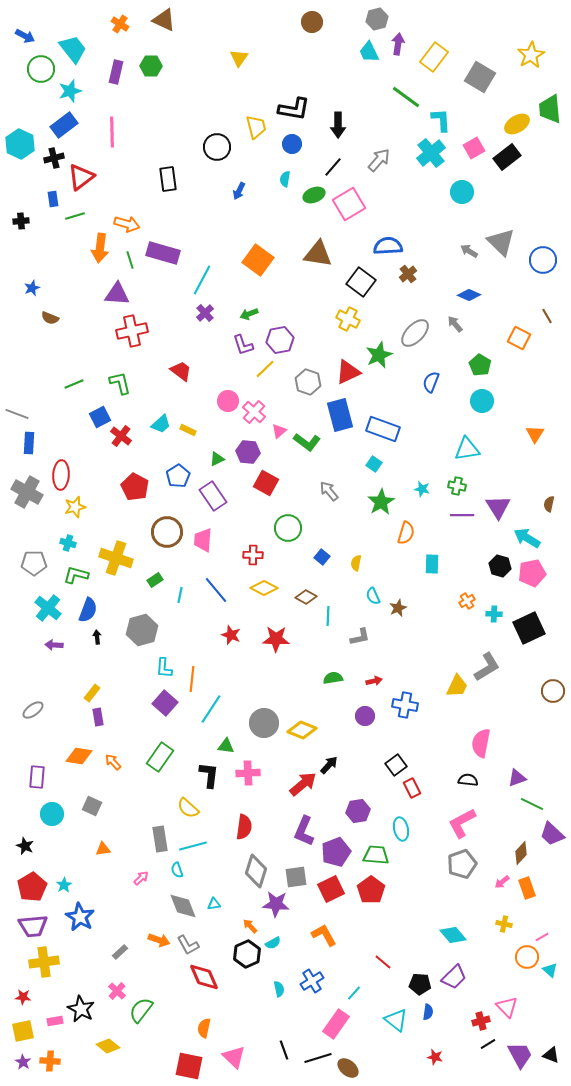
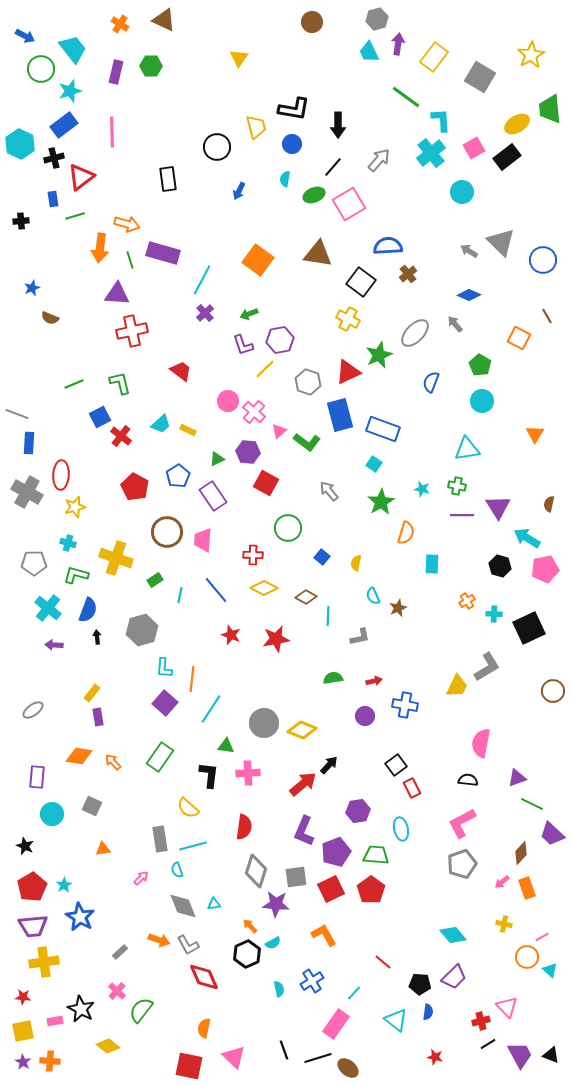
pink pentagon at (532, 573): moved 13 px right, 4 px up
red star at (276, 639): rotated 12 degrees counterclockwise
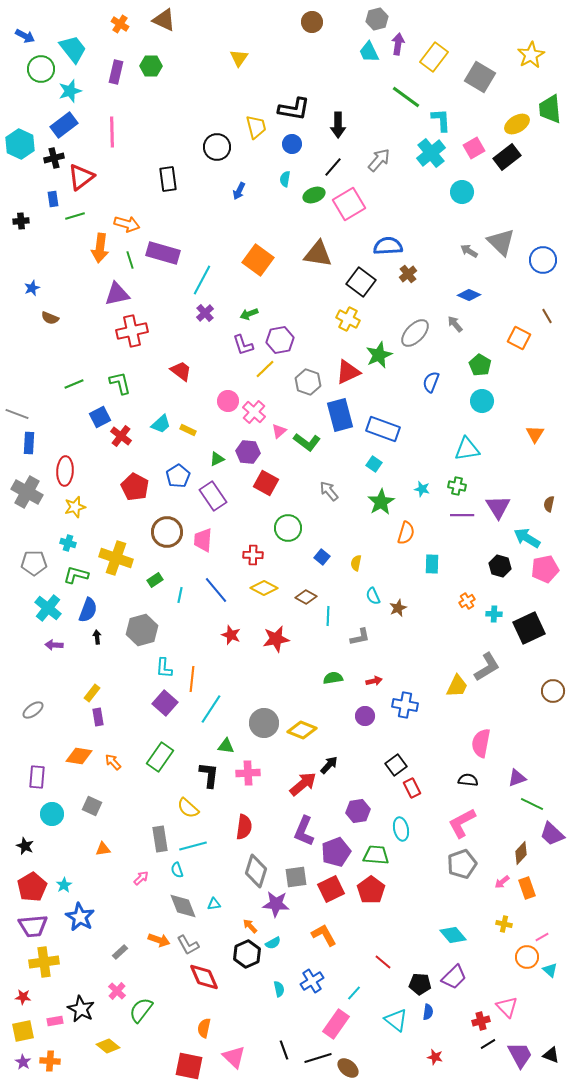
purple triangle at (117, 294): rotated 16 degrees counterclockwise
red ellipse at (61, 475): moved 4 px right, 4 px up
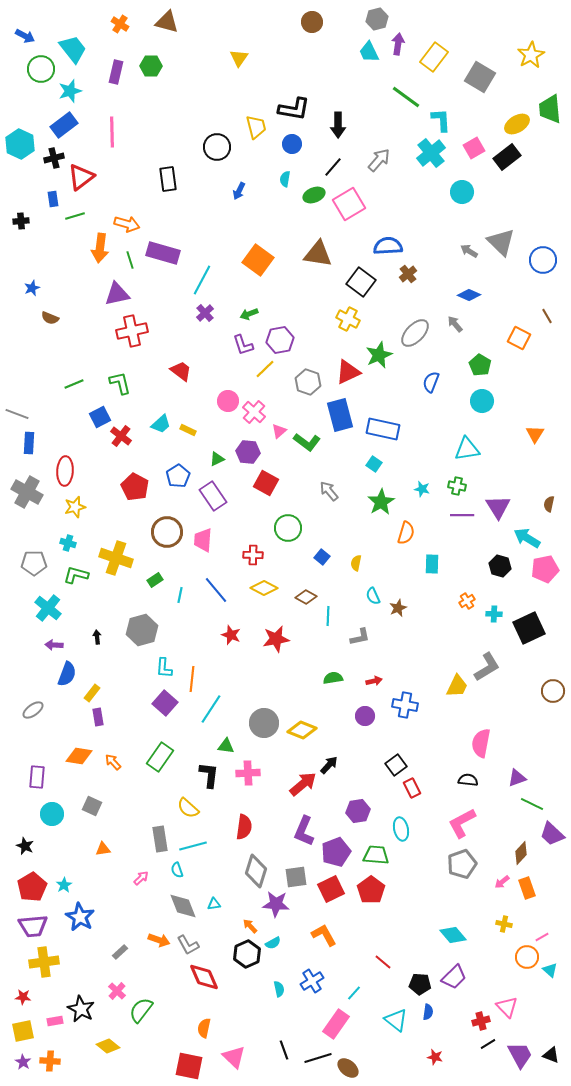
brown triangle at (164, 20): moved 3 px right, 2 px down; rotated 10 degrees counterclockwise
blue rectangle at (383, 429): rotated 8 degrees counterclockwise
blue semicircle at (88, 610): moved 21 px left, 64 px down
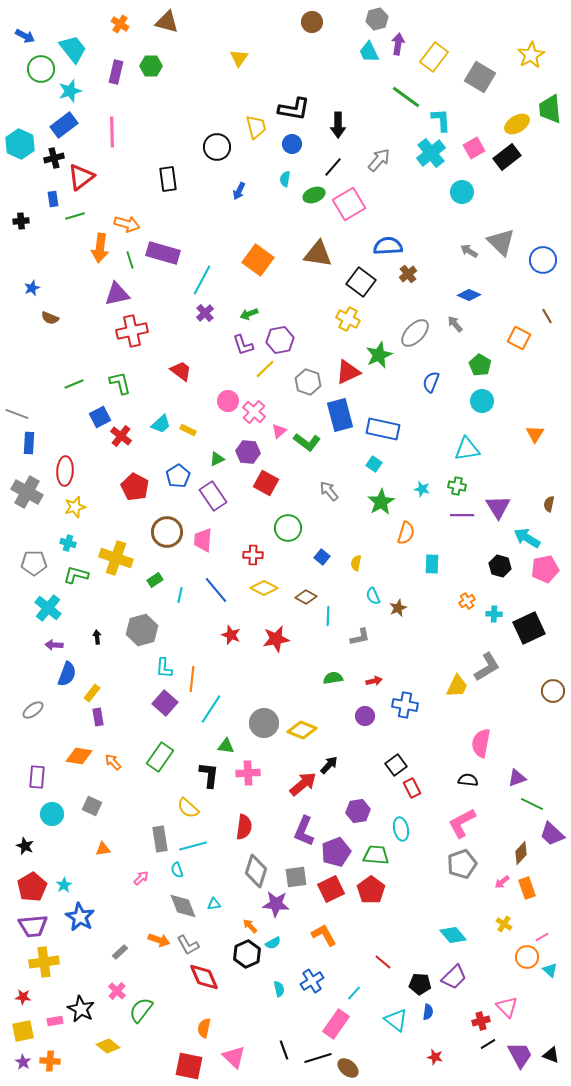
yellow cross at (504, 924): rotated 21 degrees clockwise
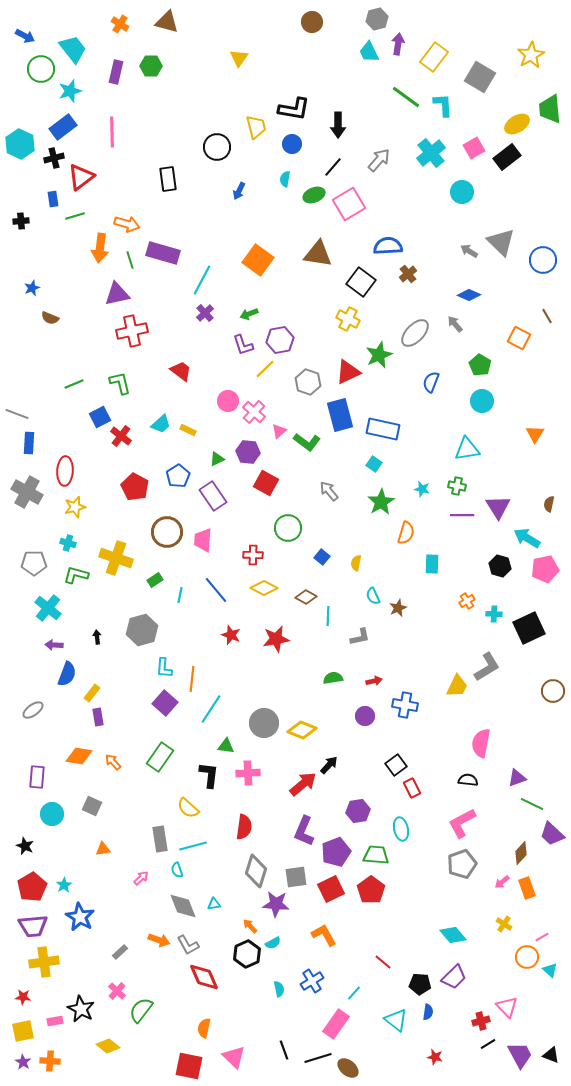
cyan L-shape at (441, 120): moved 2 px right, 15 px up
blue rectangle at (64, 125): moved 1 px left, 2 px down
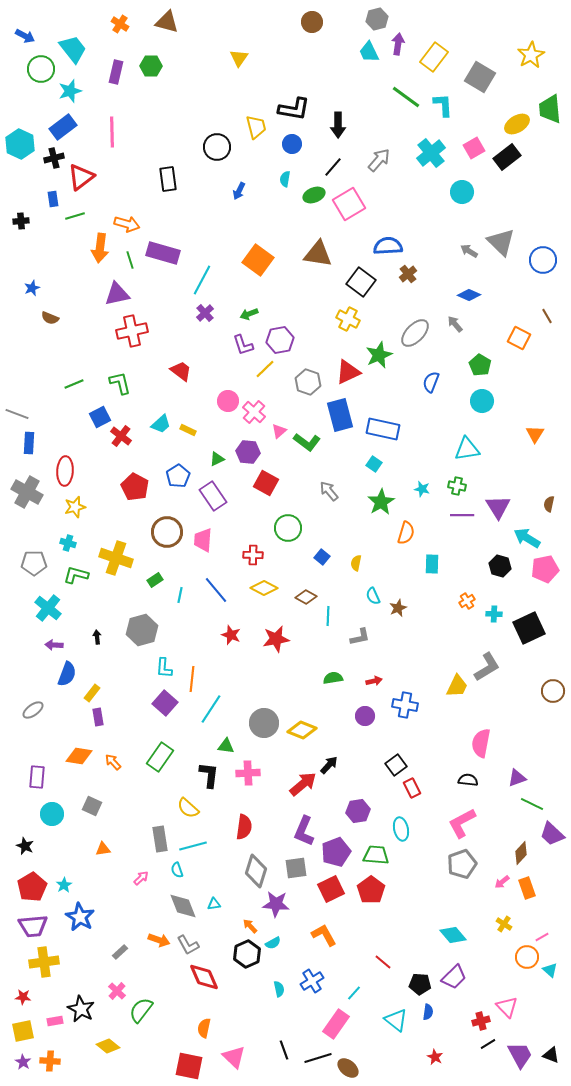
gray square at (296, 877): moved 9 px up
red star at (435, 1057): rotated 14 degrees clockwise
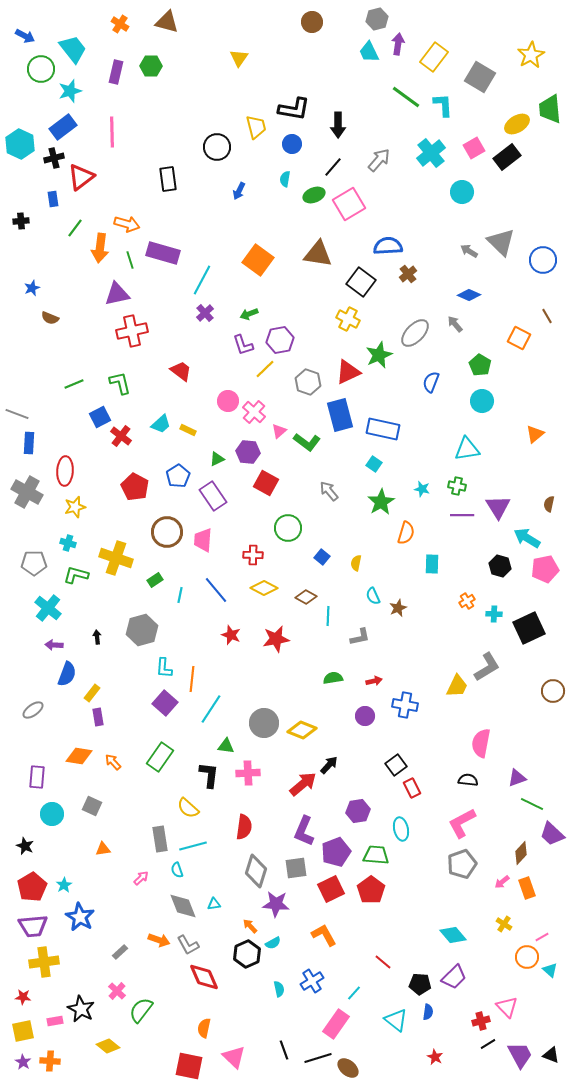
green line at (75, 216): moved 12 px down; rotated 36 degrees counterclockwise
orange triangle at (535, 434): rotated 18 degrees clockwise
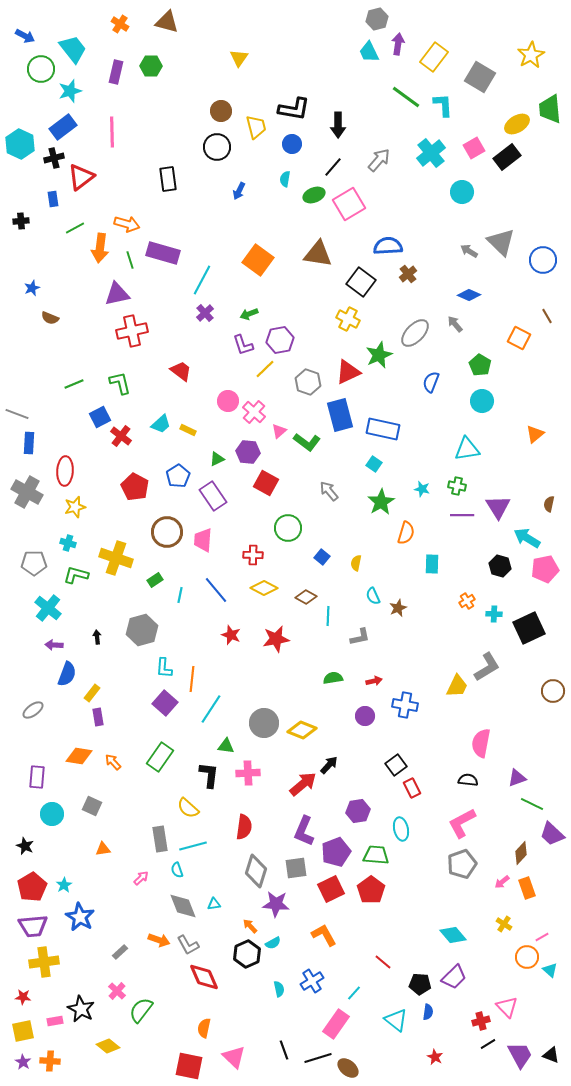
brown circle at (312, 22): moved 91 px left, 89 px down
green line at (75, 228): rotated 24 degrees clockwise
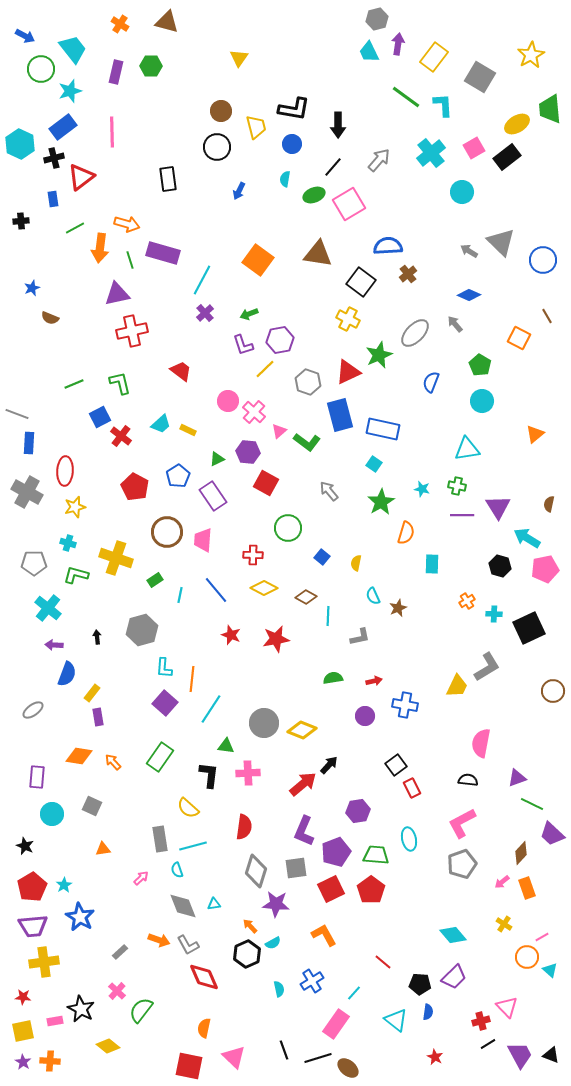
cyan ellipse at (401, 829): moved 8 px right, 10 px down
